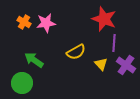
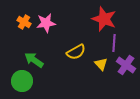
green circle: moved 2 px up
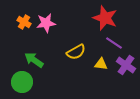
red star: moved 1 px right, 1 px up
purple line: rotated 60 degrees counterclockwise
yellow triangle: rotated 40 degrees counterclockwise
green circle: moved 1 px down
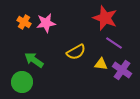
purple cross: moved 4 px left, 5 px down
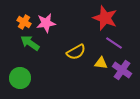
green arrow: moved 4 px left, 17 px up
yellow triangle: moved 1 px up
green circle: moved 2 px left, 4 px up
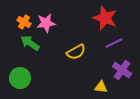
purple line: rotated 60 degrees counterclockwise
yellow triangle: moved 24 px down
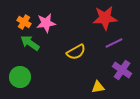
red star: rotated 25 degrees counterclockwise
green circle: moved 1 px up
yellow triangle: moved 3 px left; rotated 16 degrees counterclockwise
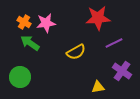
red star: moved 7 px left
purple cross: moved 1 px down
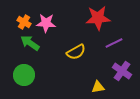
pink star: rotated 12 degrees clockwise
green circle: moved 4 px right, 2 px up
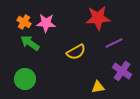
green circle: moved 1 px right, 4 px down
